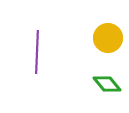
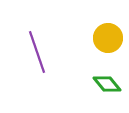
purple line: rotated 21 degrees counterclockwise
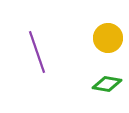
green diamond: rotated 40 degrees counterclockwise
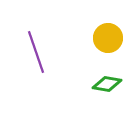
purple line: moved 1 px left
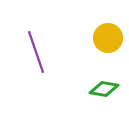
green diamond: moved 3 px left, 5 px down
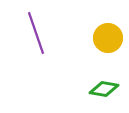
purple line: moved 19 px up
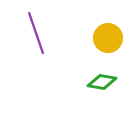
green diamond: moved 2 px left, 7 px up
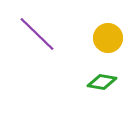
purple line: moved 1 px right, 1 px down; rotated 27 degrees counterclockwise
